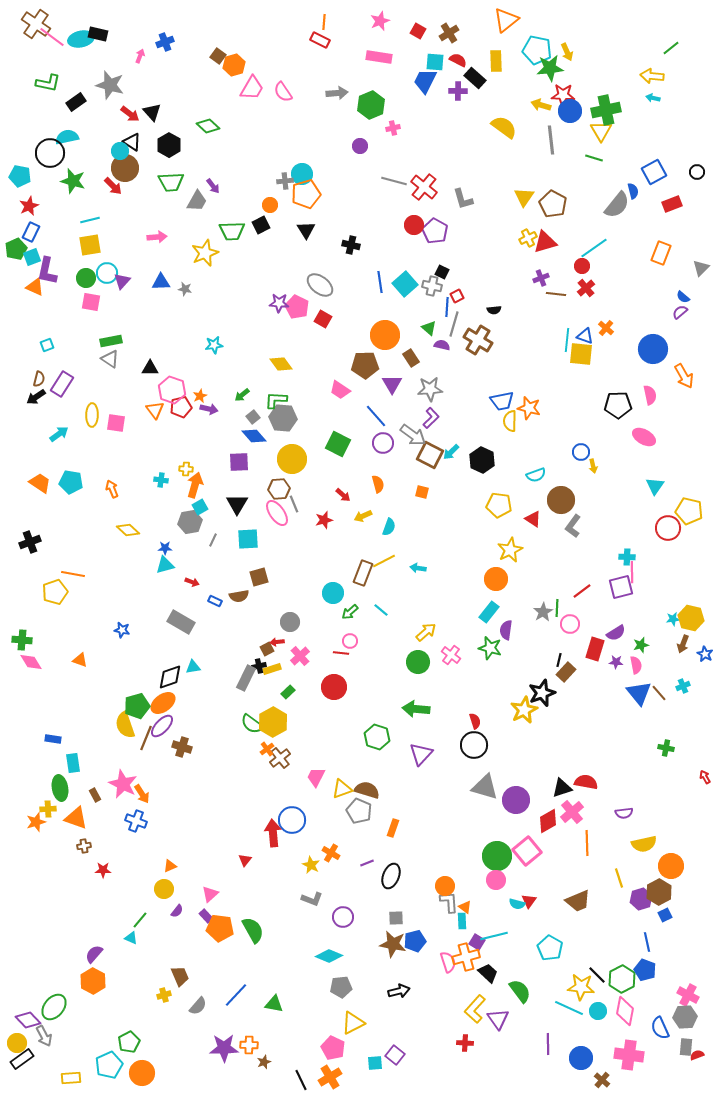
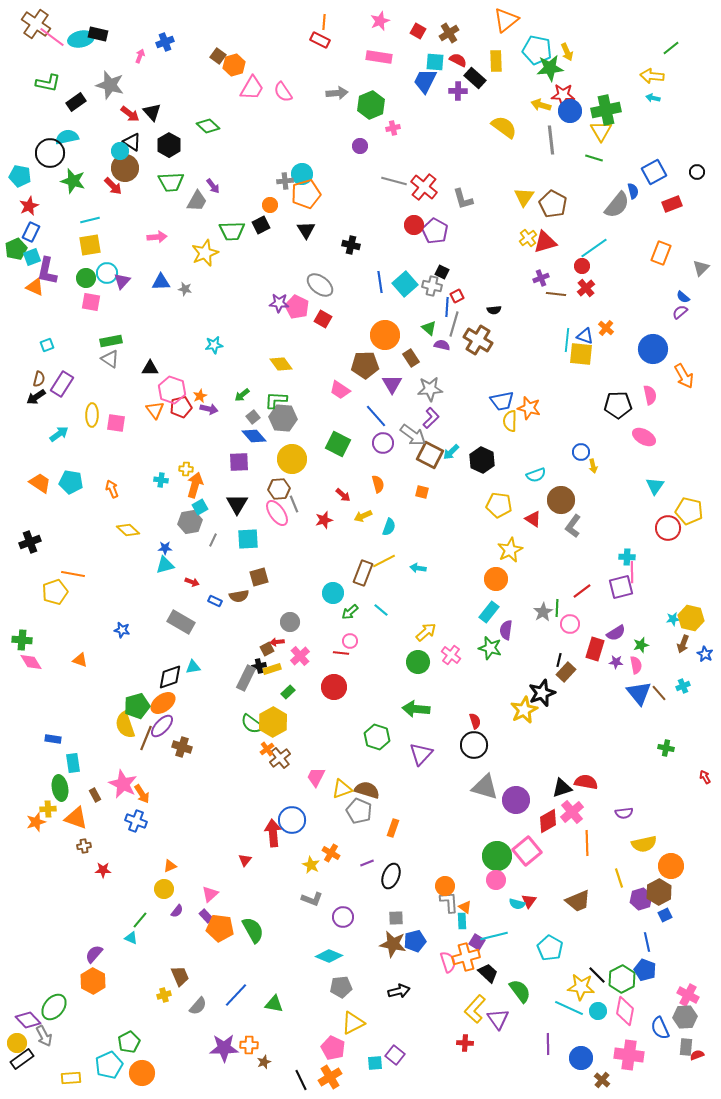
yellow cross at (528, 238): rotated 12 degrees counterclockwise
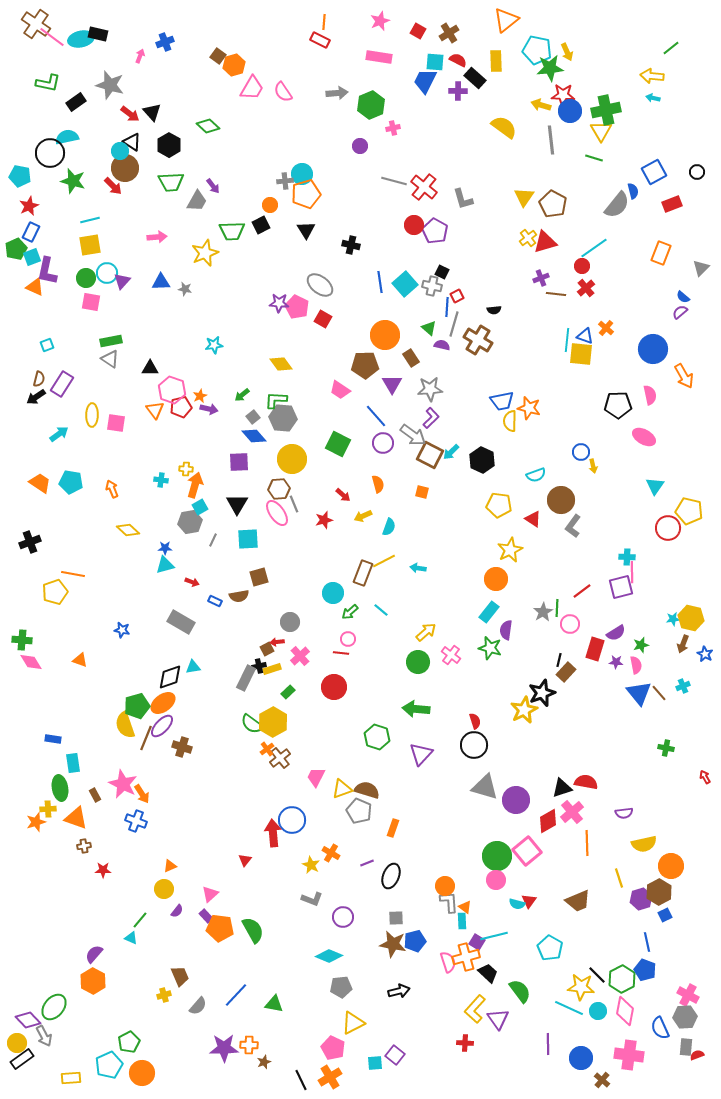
pink circle at (350, 641): moved 2 px left, 2 px up
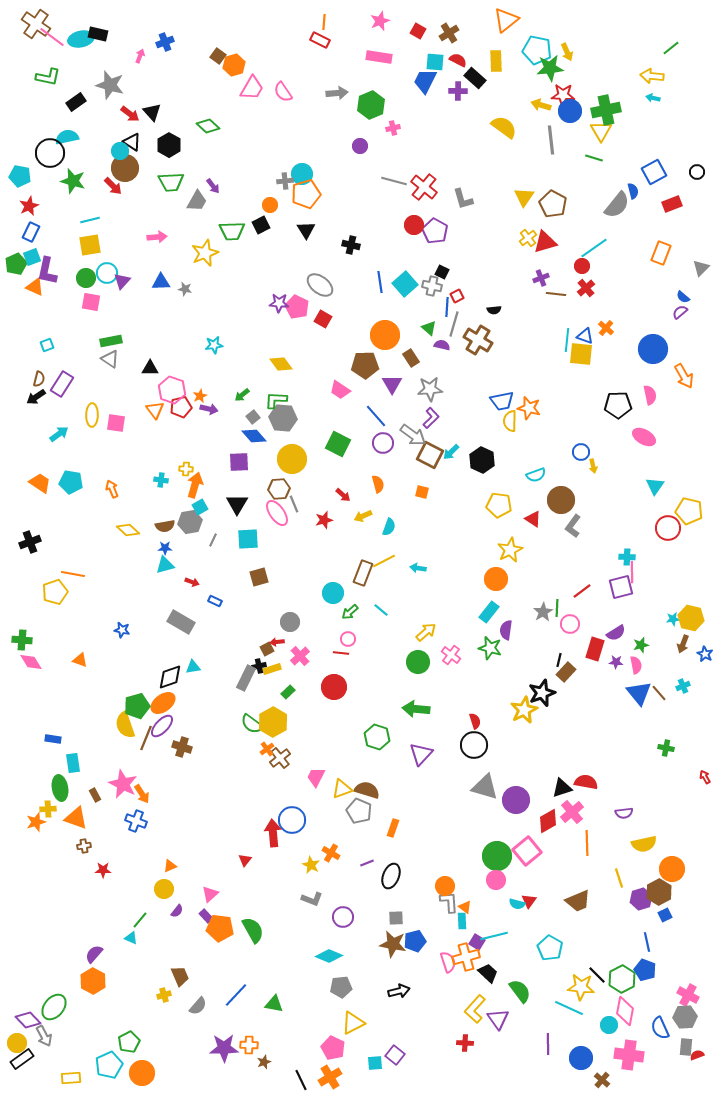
green L-shape at (48, 83): moved 6 px up
green pentagon at (16, 249): moved 15 px down
brown semicircle at (239, 596): moved 74 px left, 70 px up
orange circle at (671, 866): moved 1 px right, 3 px down
cyan circle at (598, 1011): moved 11 px right, 14 px down
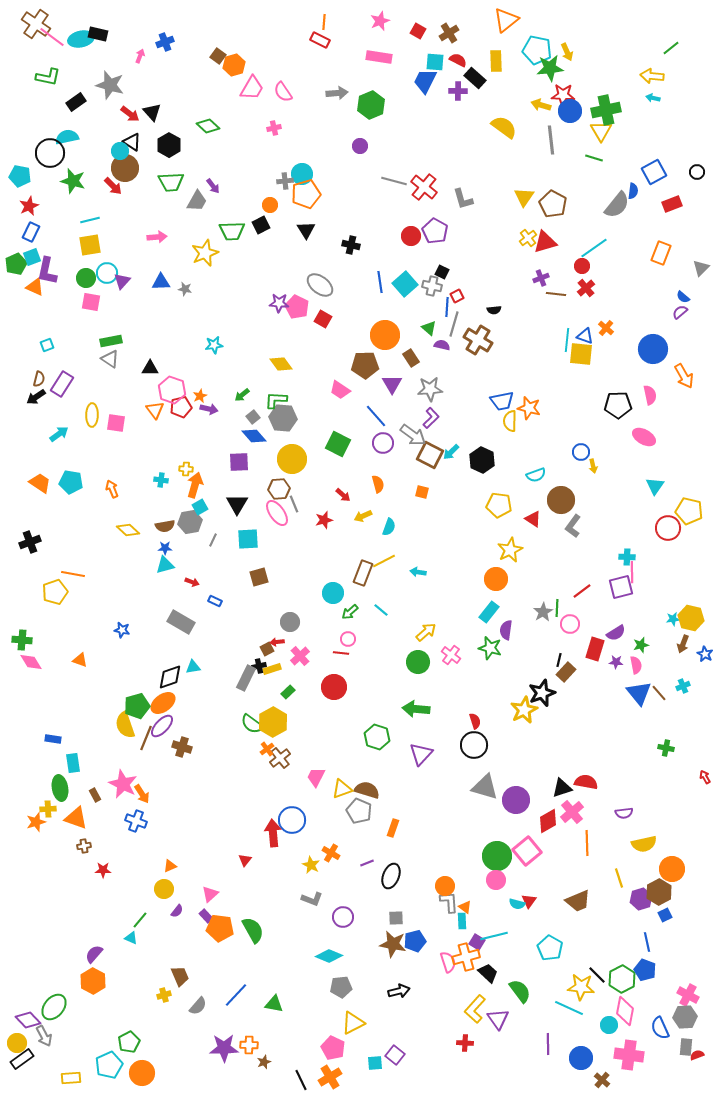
pink cross at (393, 128): moved 119 px left
blue semicircle at (633, 191): rotated 21 degrees clockwise
red circle at (414, 225): moved 3 px left, 11 px down
cyan arrow at (418, 568): moved 4 px down
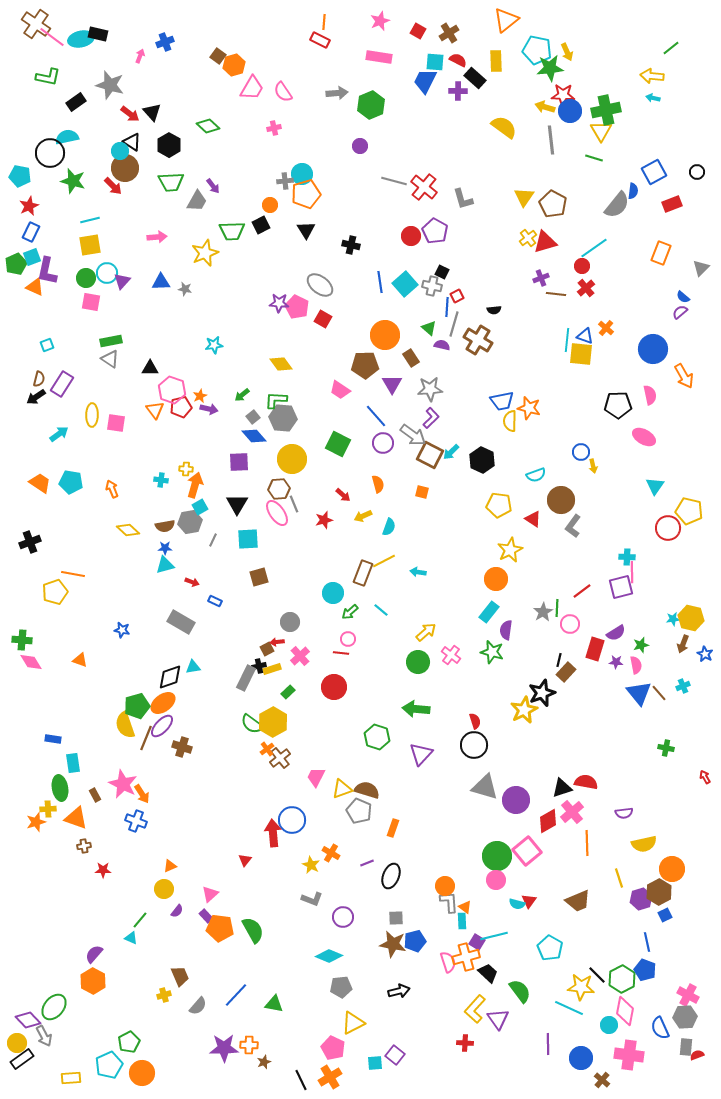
yellow arrow at (541, 105): moved 4 px right, 2 px down
green star at (490, 648): moved 2 px right, 4 px down
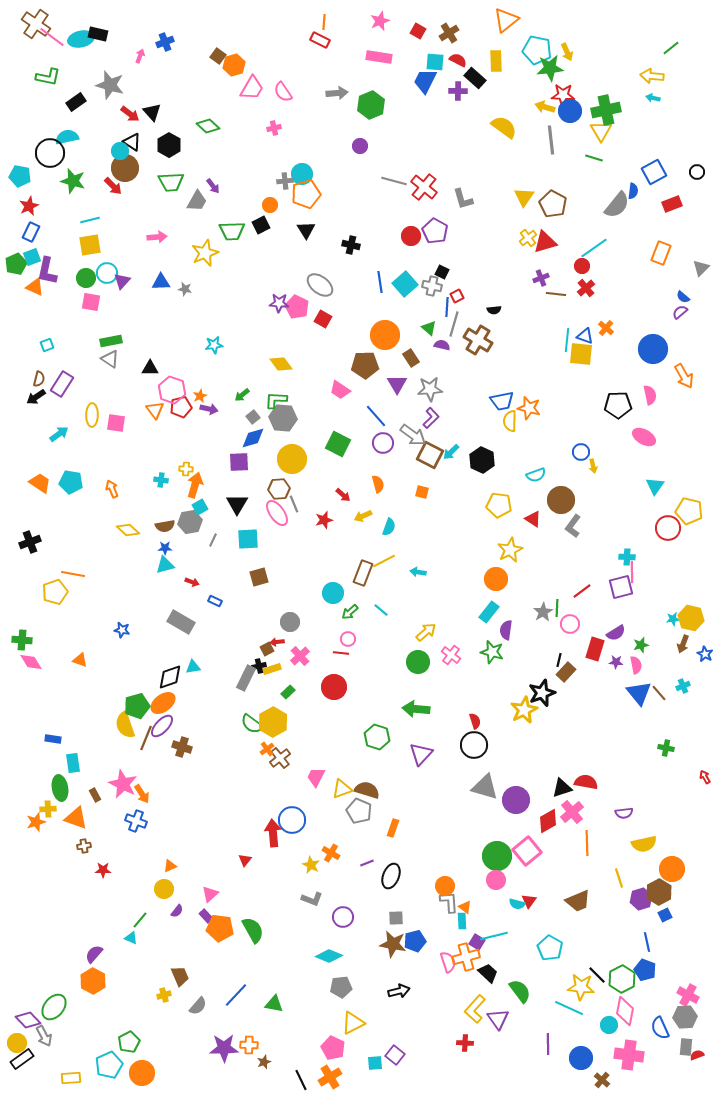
purple triangle at (392, 384): moved 5 px right
blue diamond at (254, 436): moved 1 px left, 2 px down; rotated 65 degrees counterclockwise
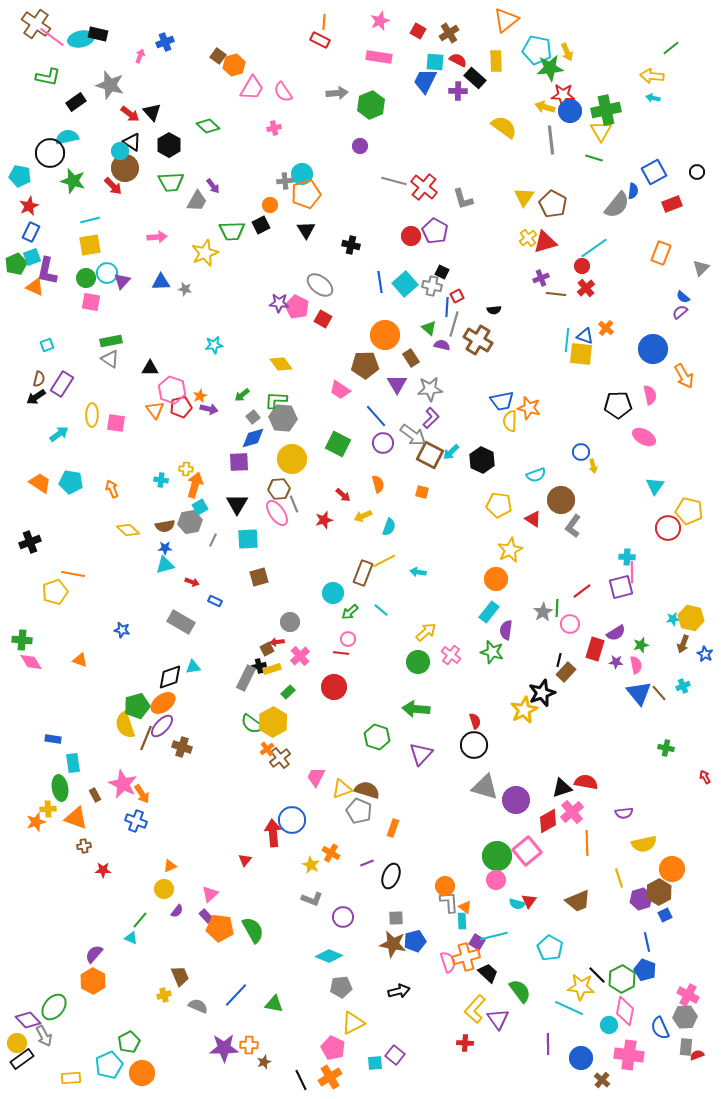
gray semicircle at (198, 1006): rotated 108 degrees counterclockwise
